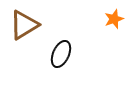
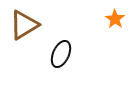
orange star: moved 1 px right; rotated 18 degrees counterclockwise
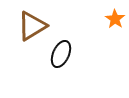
brown triangle: moved 8 px right, 1 px down
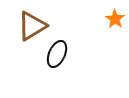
black ellipse: moved 4 px left
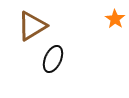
black ellipse: moved 4 px left, 5 px down
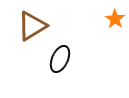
black ellipse: moved 7 px right
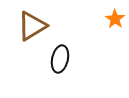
black ellipse: rotated 12 degrees counterclockwise
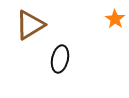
brown triangle: moved 2 px left, 1 px up
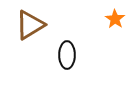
black ellipse: moved 7 px right, 4 px up; rotated 12 degrees counterclockwise
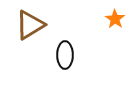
black ellipse: moved 2 px left
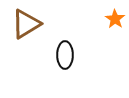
brown triangle: moved 4 px left, 1 px up
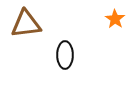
brown triangle: rotated 24 degrees clockwise
